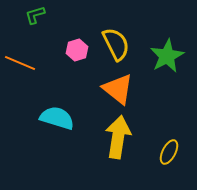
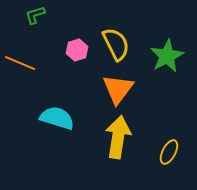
orange triangle: rotated 28 degrees clockwise
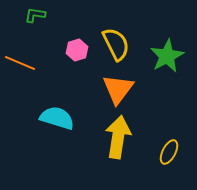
green L-shape: rotated 25 degrees clockwise
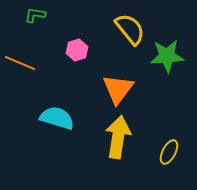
yellow semicircle: moved 14 px right, 15 px up; rotated 12 degrees counterclockwise
green star: rotated 24 degrees clockwise
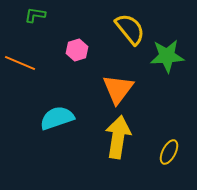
cyan semicircle: rotated 36 degrees counterclockwise
